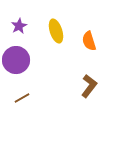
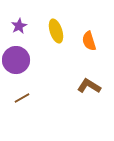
brown L-shape: rotated 95 degrees counterclockwise
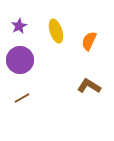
orange semicircle: rotated 42 degrees clockwise
purple circle: moved 4 px right
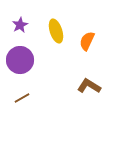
purple star: moved 1 px right, 1 px up
orange semicircle: moved 2 px left
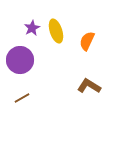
purple star: moved 12 px right, 3 px down
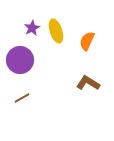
brown L-shape: moved 1 px left, 3 px up
